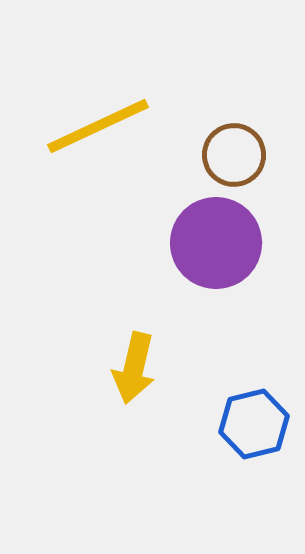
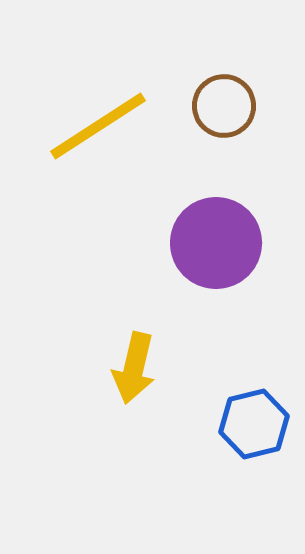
yellow line: rotated 8 degrees counterclockwise
brown circle: moved 10 px left, 49 px up
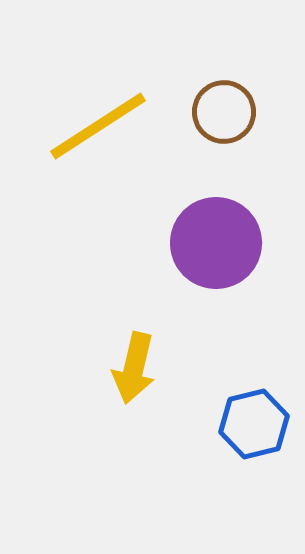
brown circle: moved 6 px down
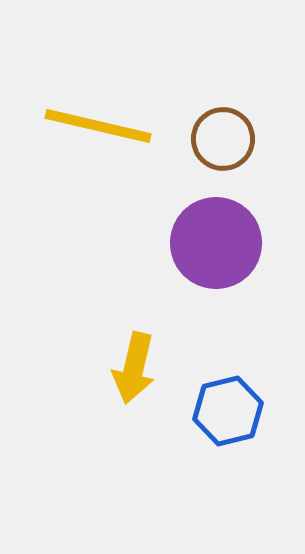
brown circle: moved 1 px left, 27 px down
yellow line: rotated 46 degrees clockwise
blue hexagon: moved 26 px left, 13 px up
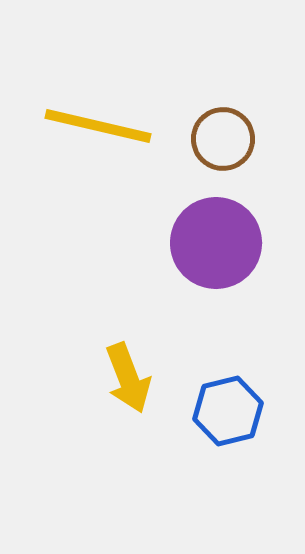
yellow arrow: moved 6 px left, 10 px down; rotated 34 degrees counterclockwise
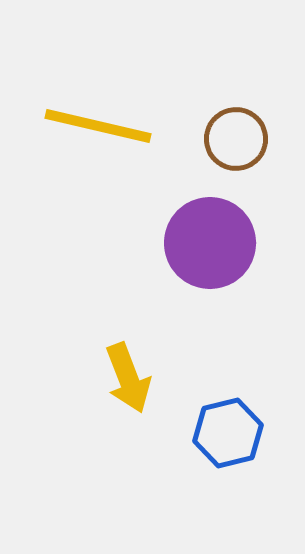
brown circle: moved 13 px right
purple circle: moved 6 px left
blue hexagon: moved 22 px down
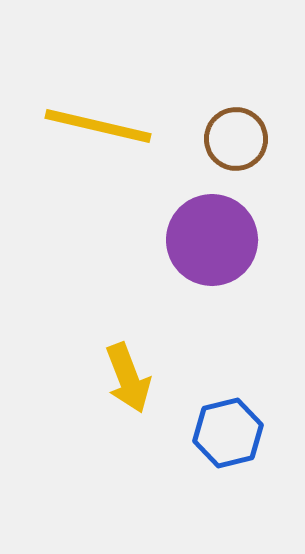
purple circle: moved 2 px right, 3 px up
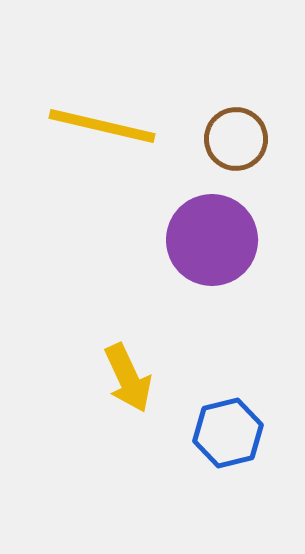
yellow line: moved 4 px right
yellow arrow: rotated 4 degrees counterclockwise
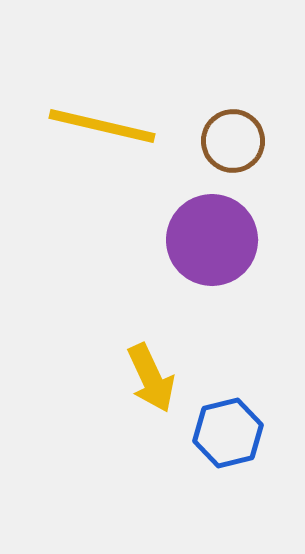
brown circle: moved 3 px left, 2 px down
yellow arrow: moved 23 px right
